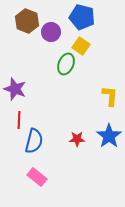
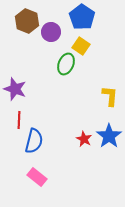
blue pentagon: rotated 20 degrees clockwise
red star: moved 7 px right; rotated 28 degrees clockwise
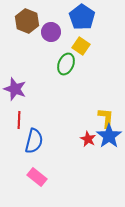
yellow L-shape: moved 4 px left, 22 px down
red star: moved 4 px right
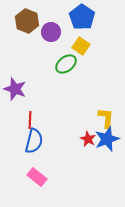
green ellipse: rotated 30 degrees clockwise
red line: moved 11 px right
blue star: moved 2 px left, 3 px down; rotated 15 degrees clockwise
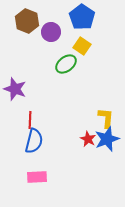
yellow square: moved 1 px right
pink rectangle: rotated 42 degrees counterclockwise
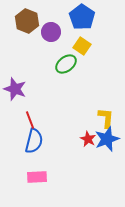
red line: rotated 24 degrees counterclockwise
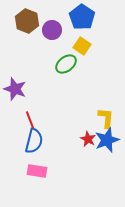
purple circle: moved 1 px right, 2 px up
blue star: moved 1 px down
pink rectangle: moved 6 px up; rotated 12 degrees clockwise
